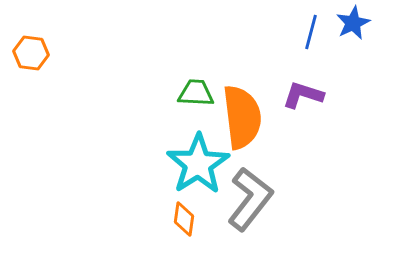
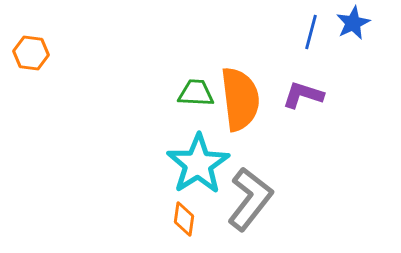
orange semicircle: moved 2 px left, 18 px up
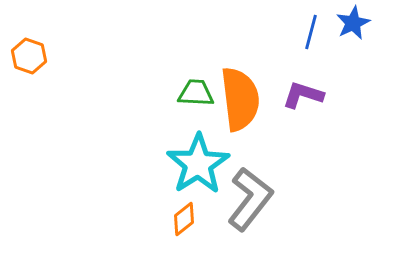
orange hexagon: moved 2 px left, 3 px down; rotated 12 degrees clockwise
orange diamond: rotated 44 degrees clockwise
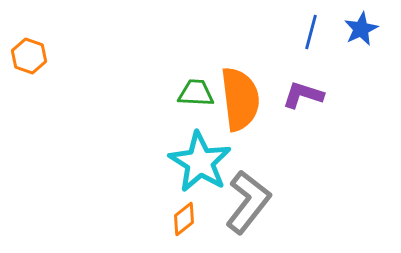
blue star: moved 8 px right, 6 px down
cyan star: moved 2 px right, 2 px up; rotated 8 degrees counterclockwise
gray L-shape: moved 2 px left, 3 px down
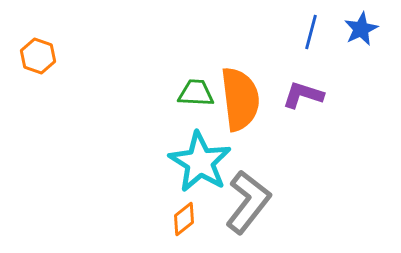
orange hexagon: moved 9 px right
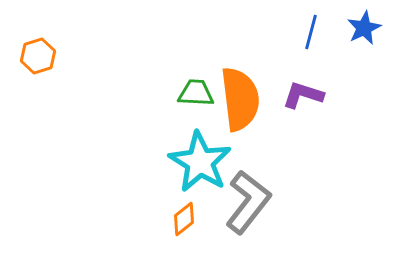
blue star: moved 3 px right, 1 px up
orange hexagon: rotated 24 degrees clockwise
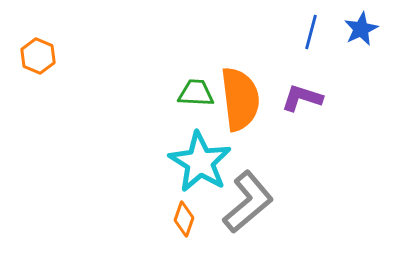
blue star: moved 3 px left, 1 px down
orange hexagon: rotated 20 degrees counterclockwise
purple L-shape: moved 1 px left, 3 px down
gray L-shape: rotated 12 degrees clockwise
orange diamond: rotated 32 degrees counterclockwise
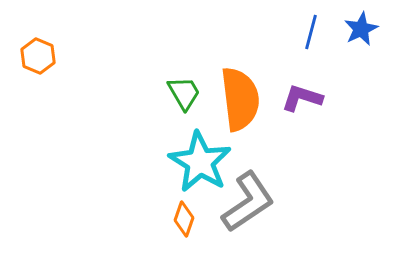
green trapezoid: moved 12 px left; rotated 57 degrees clockwise
gray L-shape: rotated 6 degrees clockwise
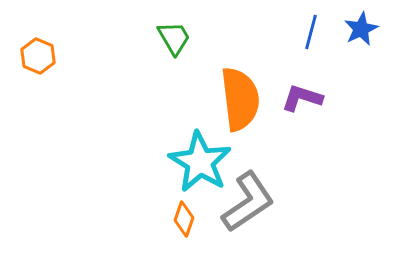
green trapezoid: moved 10 px left, 55 px up
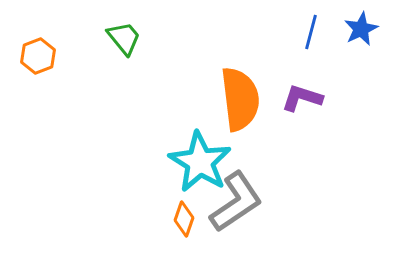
green trapezoid: moved 50 px left; rotated 9 degrees counterclockwise
orange hexagon: rotated 16 degrees clockwise
gray L-shape: moved 12 px left
